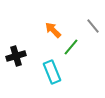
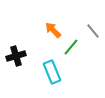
gray line: moved 5 px down
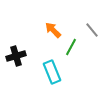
gray line: moved 1 px left, 1 px up
green line: rotated 12 degrees counterclockwise
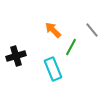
cyan rectangle: moved 1 px right, 3 px up
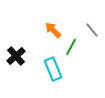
black cross: rotated 24 degrees counterclockwise
